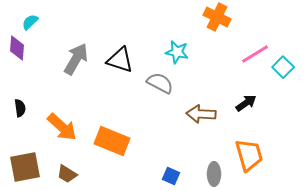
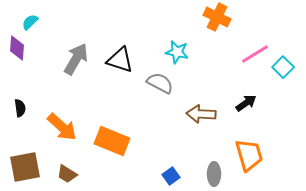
blue square: rotated 30 degrees clockwise
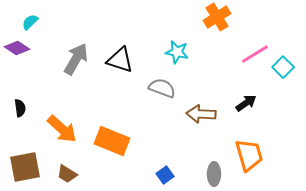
orange cross: rotated 32 degrees clockwise
purple diamond: rotated 60 degrees counterclockwise
gray semicircle: moved 2 px right, 5 px down; rotated 8 degrees counterclockwise
orange arrow: moved 2 px down
blue square: moved 6 px left, 1 px up
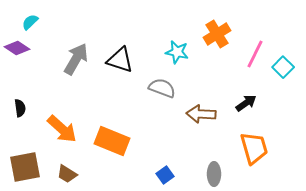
orange cross: moved 17 px down
pink line: rotated 32 degrees counterclockwise
orange trapezoid: moved 5 px right, 7 px up
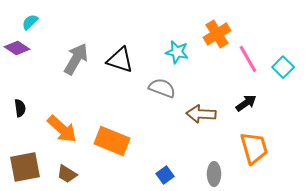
pink line: moved 7 px left, 5 px down; rotated 56 degrees counterclockwise
